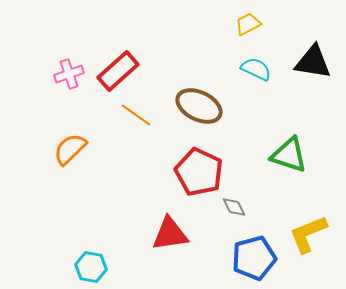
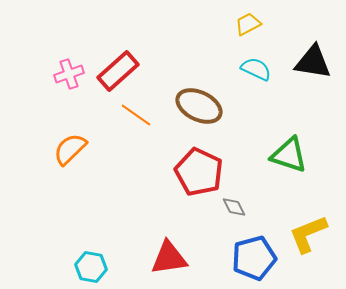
red triangle: moved 1 px left, 24 px down
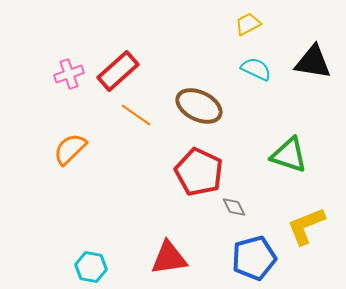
yellow L-shape: moved 2 px left, 8 px up
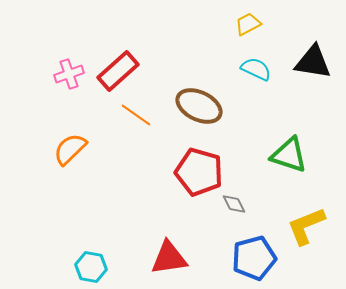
red pentagon: rotated 9 degrees counterclockwise
gray diamond: moved 3 px up
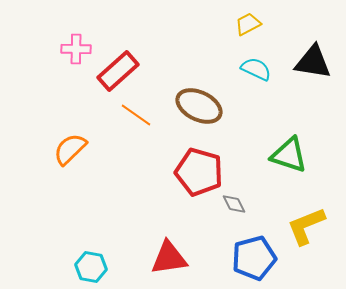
pink cross: moved 7 px right, 25 px up; rotated 20 degrees clockwise
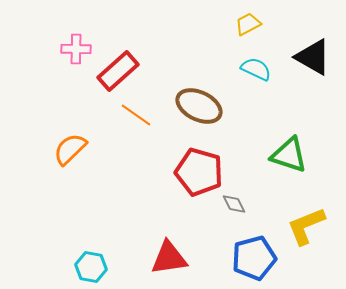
black triangle: moved 5 px up; rotated 21 degrees clockwise
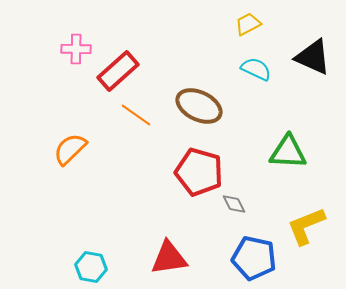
black triangle: rotated 6 degrees counterclockwise
green triangle: moved 1 px left, 3 px up; rotated 15 degrees counterclockwise
blue pentagon: rotated 27 degrees clockwise
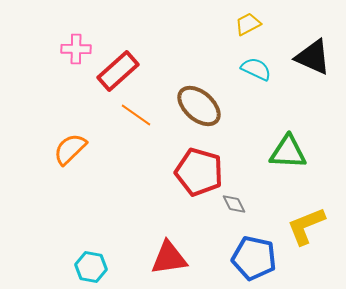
brown ellipse: rotated 15 degrees clockwise
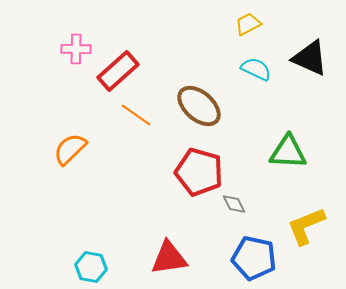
black triangle: moved 3 px left, 1 px down
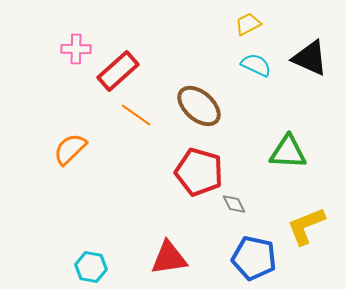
cyan semicircle: moved 4 px up
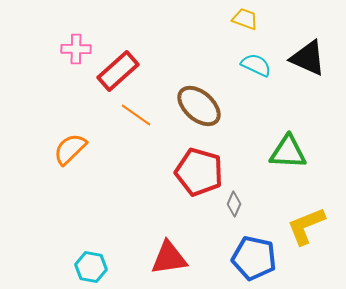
yellow trapezoid: moved 3 px left, 5 px up; rotated 48 degrees clockwise
black triangle: moved 2 px left
gray diamond: rotated 50 degrees clockwise
